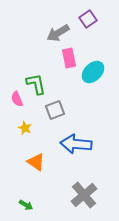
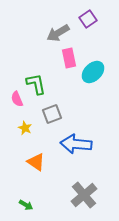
gray square: moved 3 px left, 4 px down
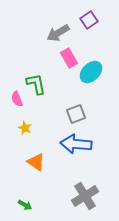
purple square: moved 1 px right, 1 px down
pink rectangle: rotated 18 degrees counterclockwise
cyan ellipse: moved 2 px left
gray square: moved 24 px right
gray cross: moved 1 px right, 1 px down; rotated 8 degrees clockwise
green arrow: moved 1 px left
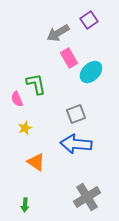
yellow star: rotated 24 degrees clockwise
gray cross: moved 2 px right, 1 px down
green arrow: rotated 64 degrees clockwise
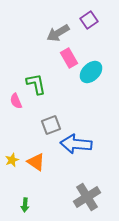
pink semicircle: moved 1 px left, 2 px down
gray square: moved 25 px left, 11 px down
yellow star: moved 13 px left, 32 px down
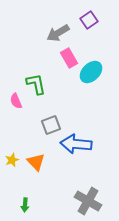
orange triangle: rotated 12 degrees clockwise
gray cross: moved 1 px right, 4 px down; rotated 28 degrees counterclockwise
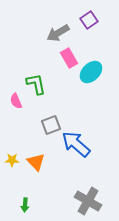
blue arrow: rotated 36 degrees clockwise
yellow star: rotated 24 degrees clockwise
